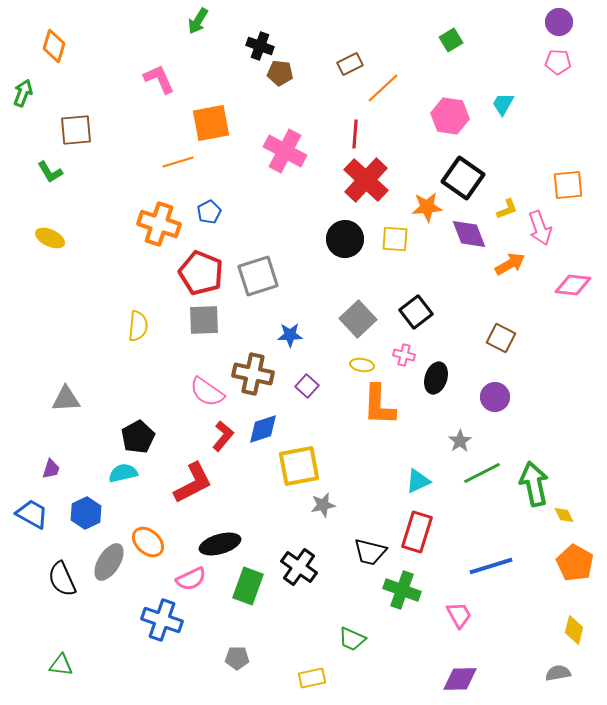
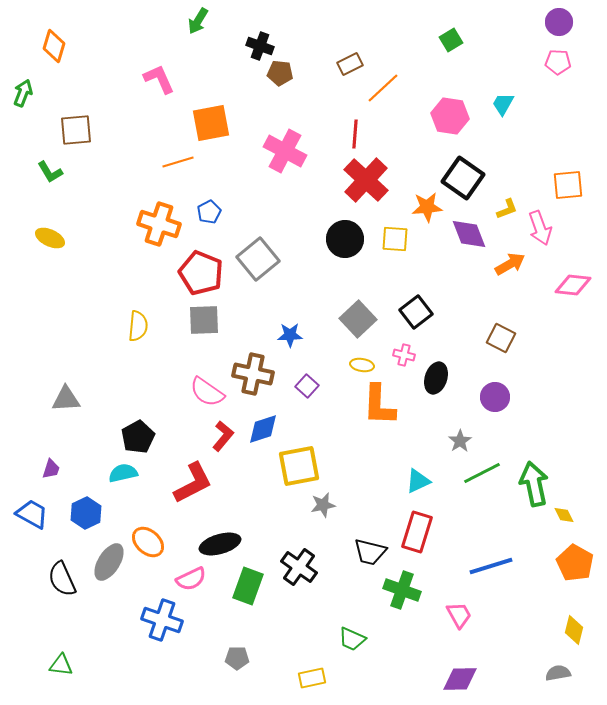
gray square at (258, 276): moved 17 px up; rotated 21 degrees counterclockwise
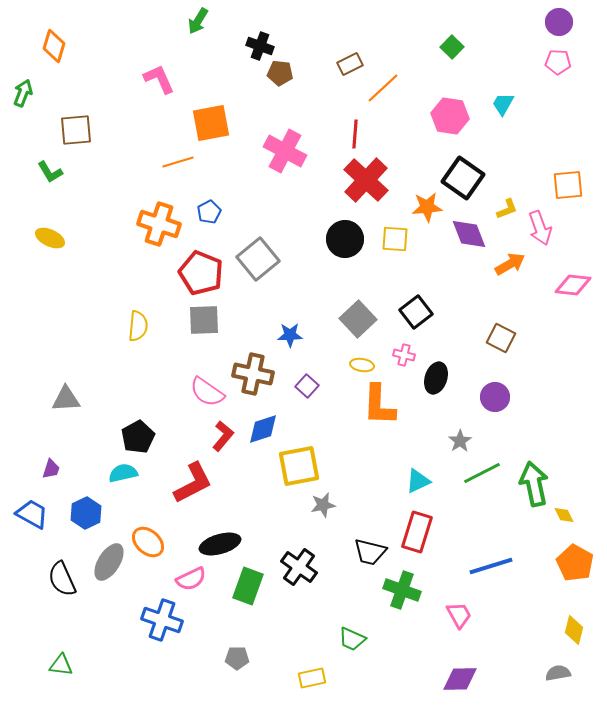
green square at (451, 40): moved 1 px right, 7 px down; rotated 15 degrees counterclockwise
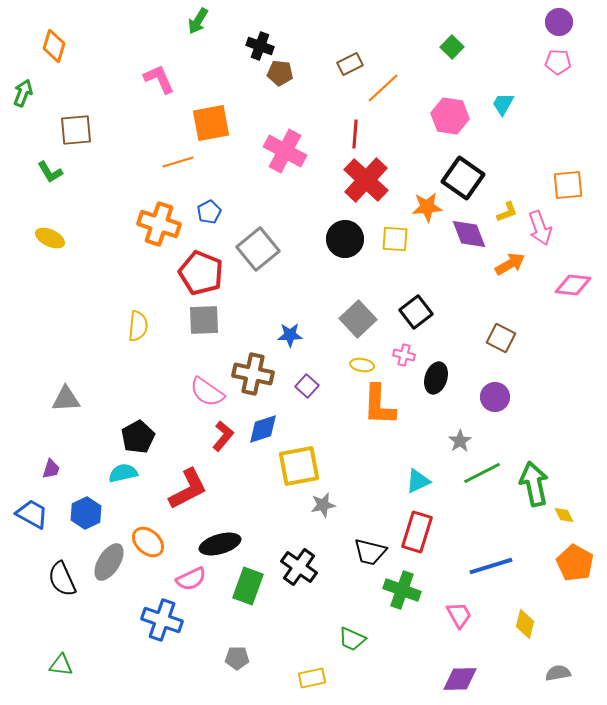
yellow L-shape at (507, 209): moved 3 px down
gray square at (258, 259): moved 10 px up
red L-shape at (193, 483): moved 5 px left, 6 px down
yellow diamond at (574, 630): moved 49 px left, 6 px up
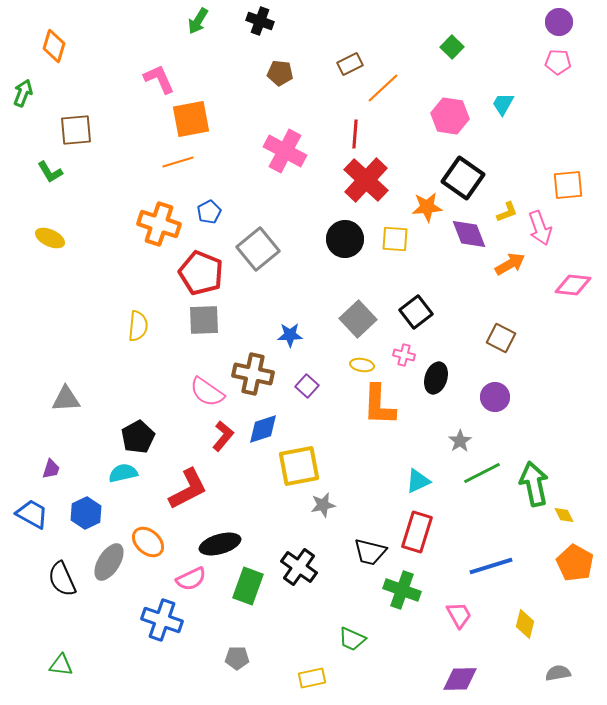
black cross at (260, 46): moved 25 px up
orange square at (211, 123): moved 20 px left, 4 px up
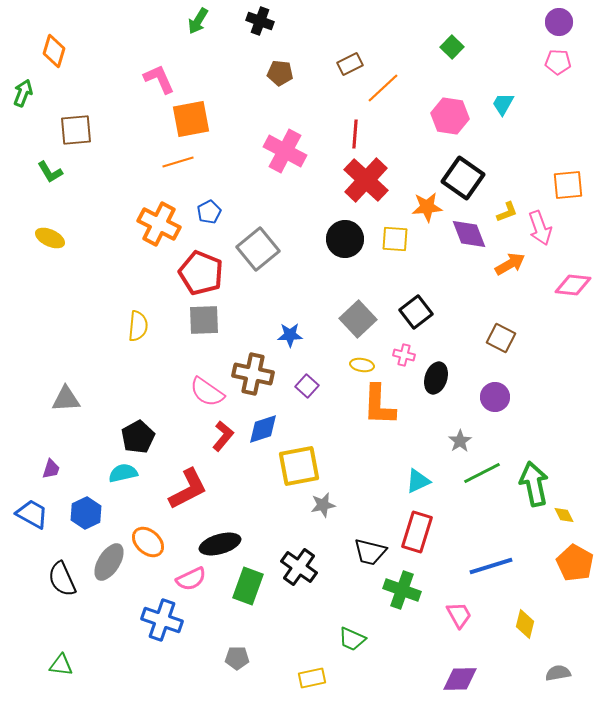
orange diamond at (54, 46): moved 5 px down
orange cross at (159, 224): rotated 9 degrees clockwise
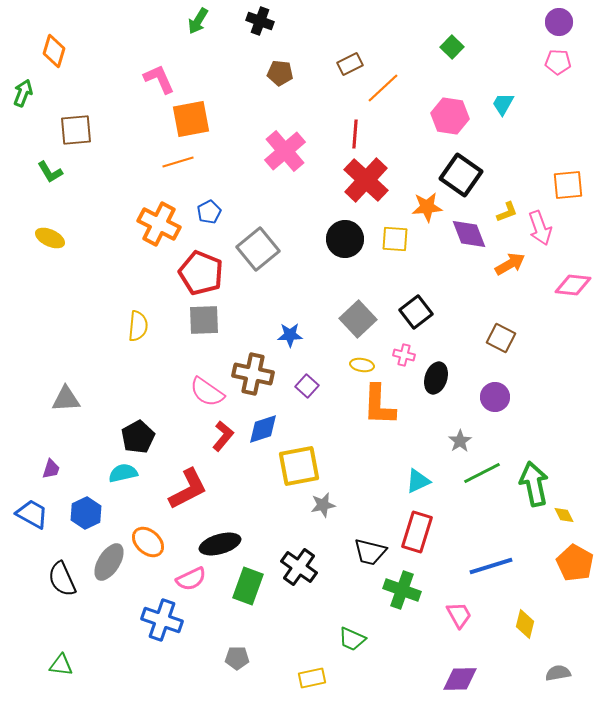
pink cross at (285, 151): rotated 21 degrees clockwise
black square at (463, 178): moved 2 px left, 3 px up
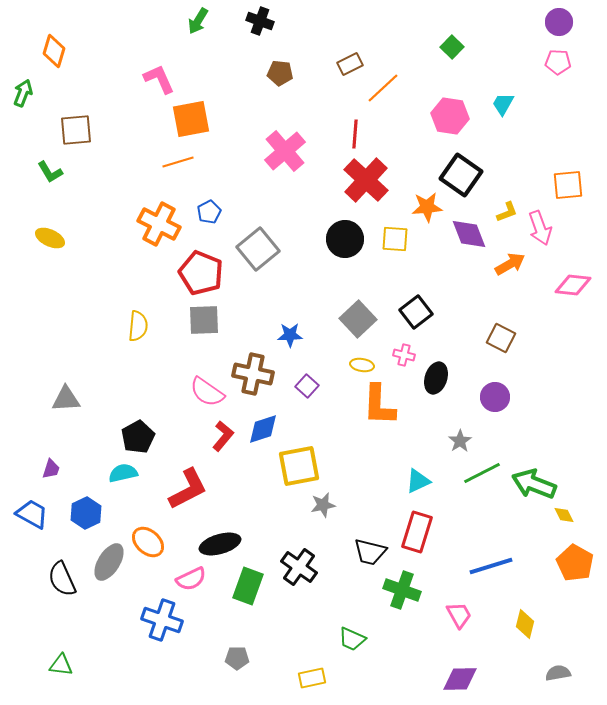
green arrow at (534, 484): rotated 57 degrees counterclockwise
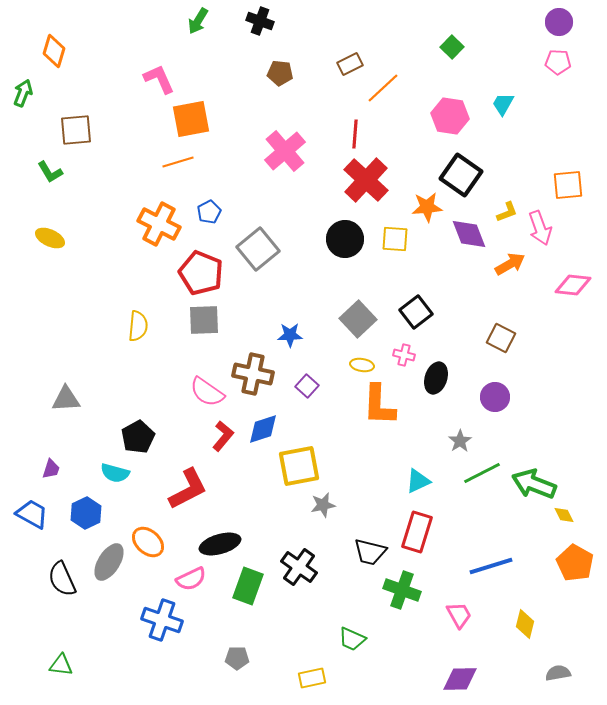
cyan semicircle at (123, 473): moved 8 px left; rotated 152 degrees counterclockwise
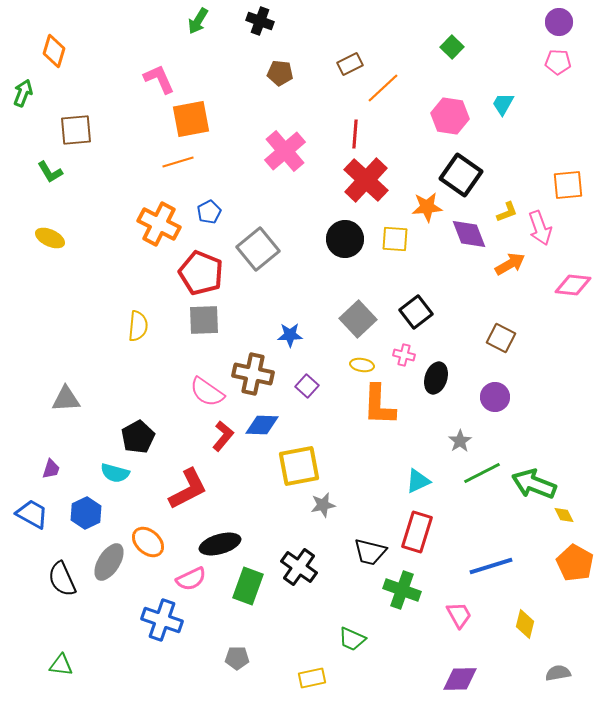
blue diamond at (263, 429): moved 1 px left, 4 px up; rotated 20 degrees clockwise
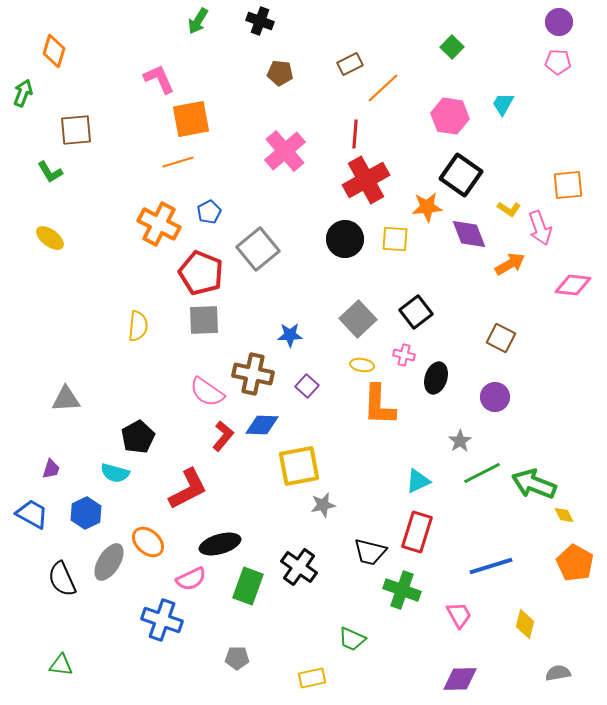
red cross at (366, 180): rotated 18 degrees clockwise
yellow L-shape at (507, 212): moved 2 px right, 3 px up; rotated 55 degrees clockwise
yellow ellipse at (50, 238): rotated 12 degrees clockwise
